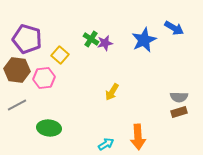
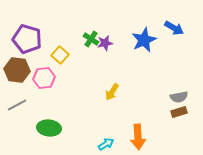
gray semicircle: rotated 12 degrees counterclockwise
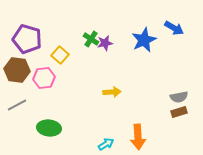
yellow arrow: rotated 126 degrees counterclockwise
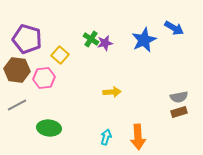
cyan arrow: moved 7 px up; rotated 42 degrees counterclockwise
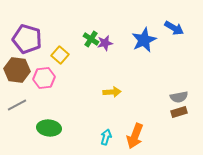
orange arrow: moved 3 px left, 1 px up; rotated 25 degrees clockwise
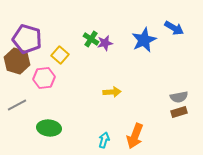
brown hexagon: moved 9 px up; rotated 10 degrees clockwise
cyan arrow: moved 2 px left, 3 px down
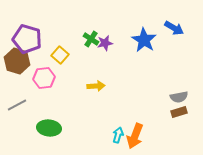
blue star: rotated 15 degrees counterclockwise
yellow arrow: moved 16 px left, 6 px up
cyan arrow: moved 14 px right, 5 px up
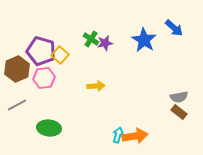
blue arrow: rotated 12 degrees clockwise
purple pentagon: moved 14 px right, 12 px down
brown hexagon: moved 8 px down; rotated 20 degrees clockwise
brown rectangle: rotated 56 degrees clockwise
orange arrow: rotated 120 degrees counterclockwise
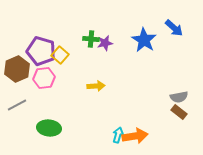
green cross: rotated 28 degrees counterclockwise
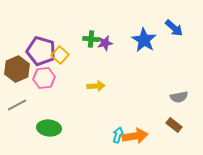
brown rectangle: moved 5 px left, 13 px down
